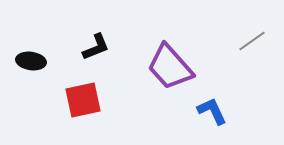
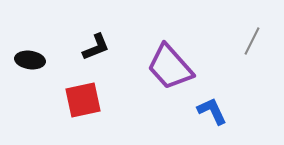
gray line: rotated 28 degrees counterclockwise
black ellipse: moved 1 px left, 1 px up
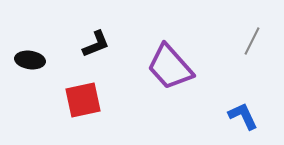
black L-shape: moved 3 px up
blue L-shape: moved 31 px right, 5 px down
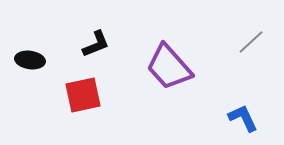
gray line: moved 1 px left, 1 px down; rotated 20 degrees clockwise
purple trapezoid: moved 1 px left
red square: moved 5 px up
blue L-shape: moved 2 px down
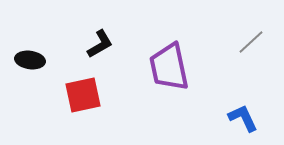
black L-shape: moved 4 px right; rotated 8 degrees counterclockwise
purple trapezoid: rotated 30 degrees clockwise
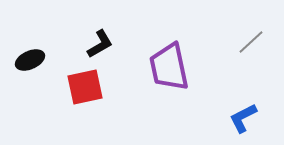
black ellipse: rotated 32 degrees counterclockwise
red square: moved 2 px right, 8 px up
blue L-shape: rotated 92 degrees counterclockwise
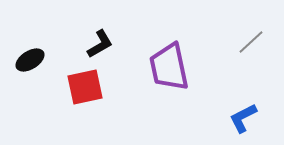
black ellipse: rotated 8 degrees counterclockwise
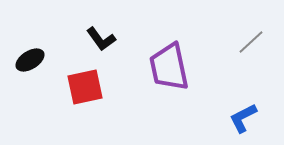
black L-shape: moved 1 px right, 5 px up; rotated 84 degrees clockwise
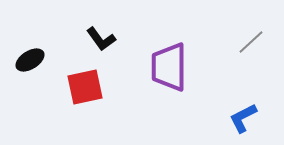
purple trapezoid: rotated 12 degrees clockwise
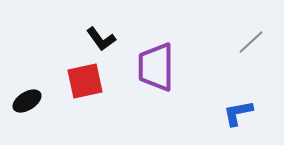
black ellipse: moved 3 px left, 41 px down
purple trapezoid: moved 13 px left
red square: moved 6 px up
blue L-shape: moved 5 px left, 5 px up; rotated 16 degrees clockwise
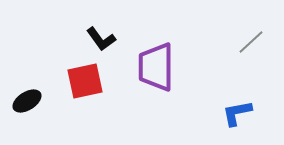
blue L-shape: moved 1 px left
